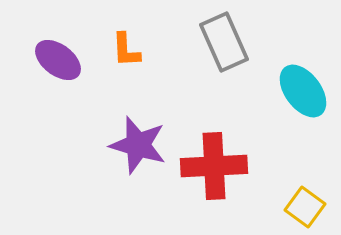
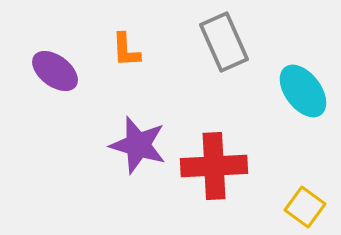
purple ellipse: moved 3 px left, 11 px down
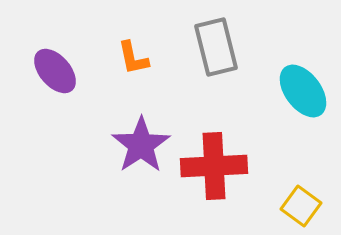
gray rectangle: moved 8 px left, 5 px down; rotated 10 degrees clockwise
orange L-shape: moved 7 px right, 8 px down; rotated 9 degrees counterclockwise
purple ellipse: rotated 12 degrees clockwise
purple star: moved 3 px right; rotated 22 degrees clockwise
yellow square: moved 4 px left, 1 px up
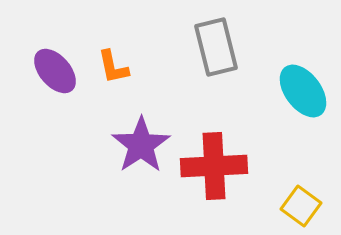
orange L-shape: moved 20 px left, 9 px down
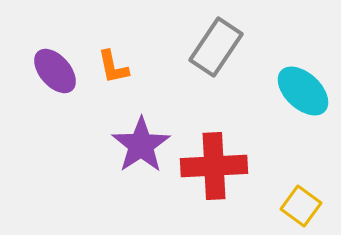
gray rectangle: rotated 48 degrees clockwise
cyan ellipse: rotated 10 degrees counterclockwise
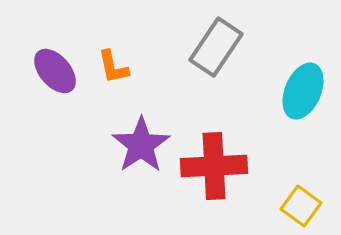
cyan ellipse: rotated 70 degrees clockwise
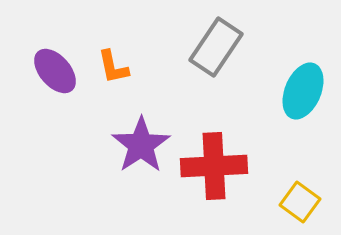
yellow square: moved 1 px left, 4 px up
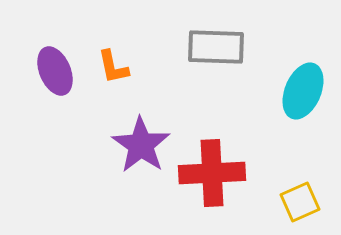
gray rectangle: rotated 58 degrees clockwise
purple ellipse: rotated 18 degrees clockwise
purple star: rotated 4 degrees counterclockwise
red cross: moved 2 px left, 7 px down
yellow square: rotated 30 degrees clockwise
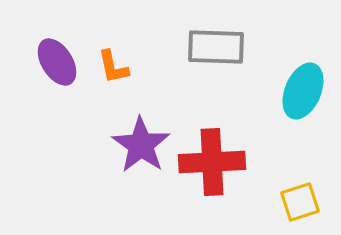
purple ellipse: moved 2 px right, 9 px up; rotated 9 degrees counterclockwise
red cross: moved 11 px up
yellow square: rotated 6 degrees clockwise
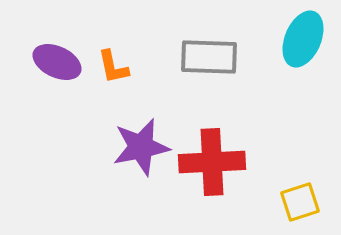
gray rectangle: moved 7 px left, 10 px down
purple ellipse: rotated 33 degrees counterclockwise
cyan ellipse: moved 52 px up
purple star: moved 2 px down; rotated 26 degrees clockwise
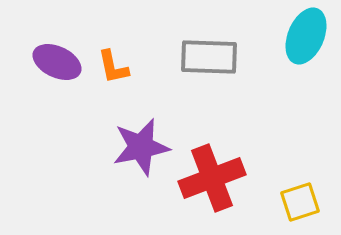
cyan ellipse: moved 3 px right, 3 px up
red cross: moved 16 px down; rotated 18 degrees counterclockwise
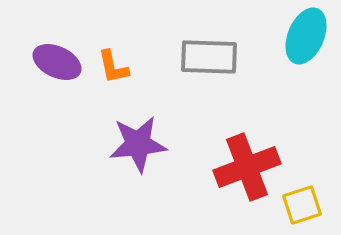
purple star: moved 3 px left, 3 px up; rotated 6 degrees clockwise
red cross: moved 35 px right, 11 px up
yellow square: moved 2 px right, 3 px down
